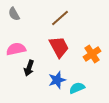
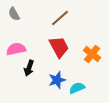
orange cross: rotated 18 degrees counterclockwise
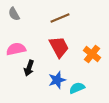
brown line: rotated 18 degrees clockwise
